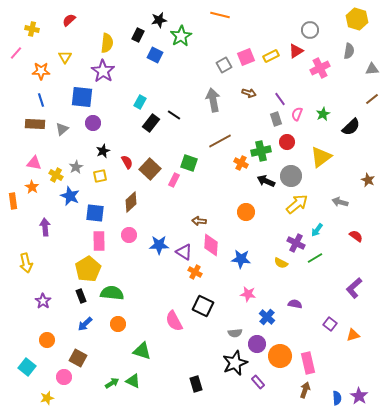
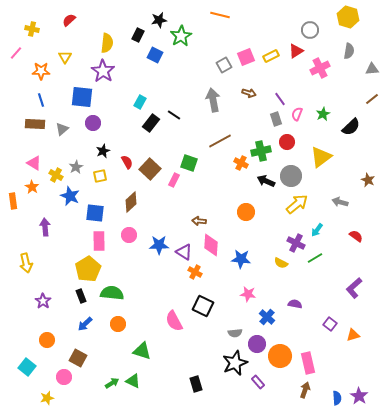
yellow hexagon at (357, 19): moved 9 px left, 2 px up
pink triangle at (34, 163): rotated 21 degrees clockwise
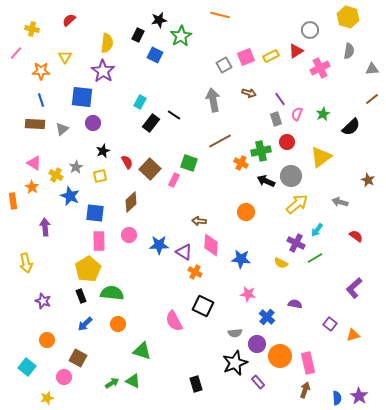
purple star at (43, 301): rotated 14 degrees counterclockwise
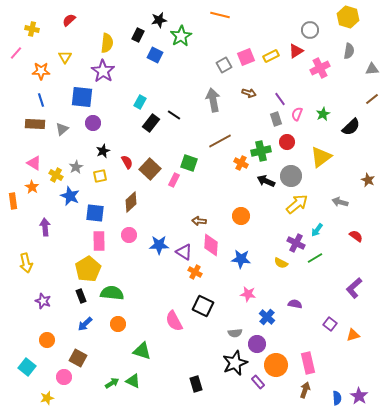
orange circle at (246, 212): moved 5 px left, 4 px down
orange circle at (280, 356): moved 4 px left, 9 px down
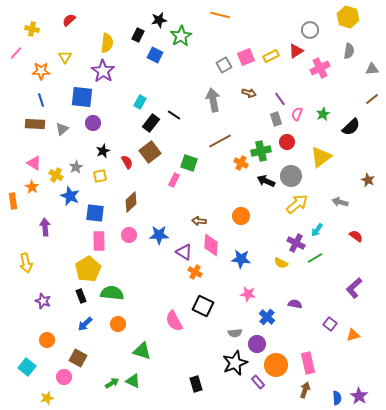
brown square at (150, 169): moved 17 px up; rotated 10 degrees clockwise
blue star at (159, 245): moved 10 px up
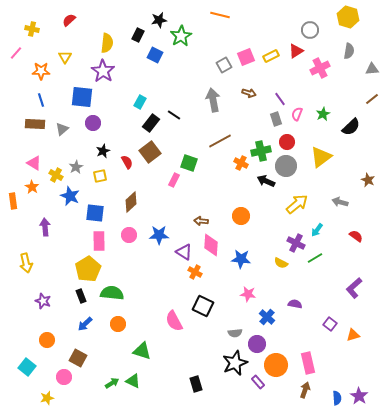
gray circle at (291, 176): moved 5 px left, 10 px up
brown arrow at (199, 221): moved 2 px right
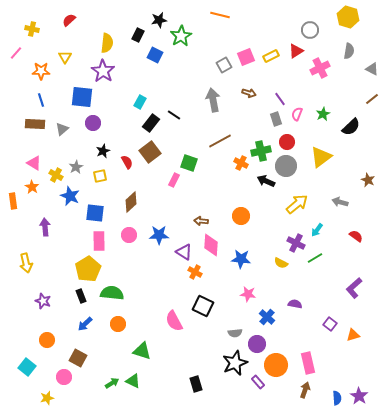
gray triangle at (372, 69): rotated 32 degrees clockwise
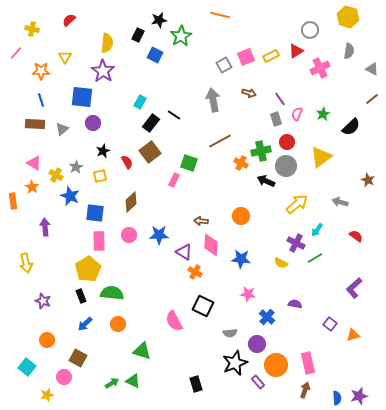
gray semicircle at (235, 333): moved 5 px left
purple star at (359, 396): rotated 24 degrees clockwise
yellow star at (47, 398): moved 3 px up
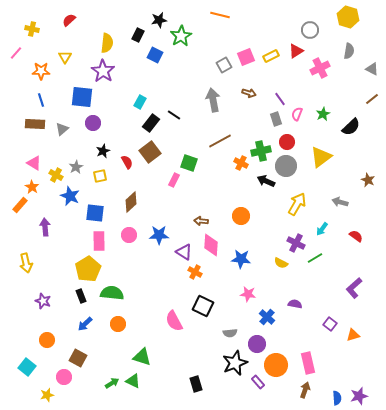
orange rectangle at (13, 201): moved 7 px right, 4 px down; rotated 49 degrees clockwise
yellow arrow at (297, 204): rotated 20 degrees counterclockwise
cyan arrow at (317, 230): moved 5 px right, 1 px up
green triangle at (142, 351): moved 6 px down
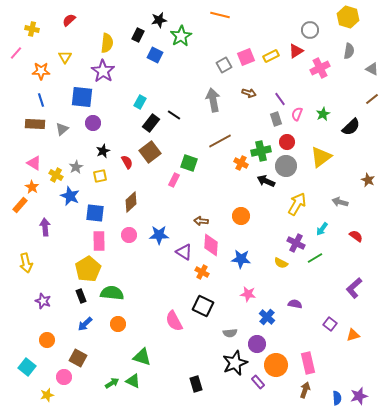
orange cross at (195, 272): moved 7 px right
